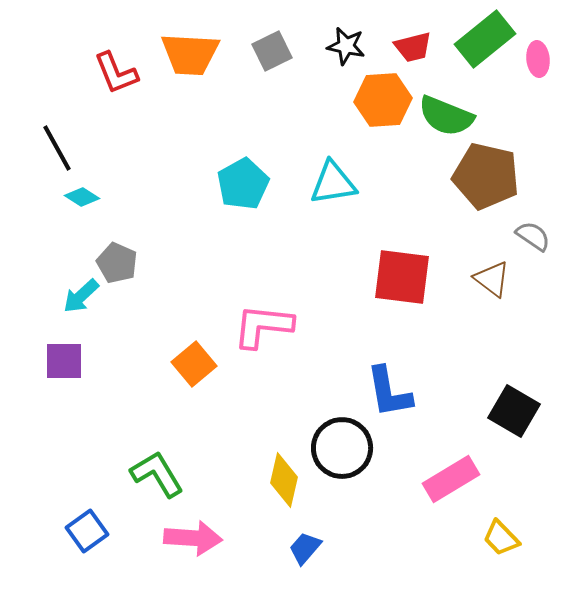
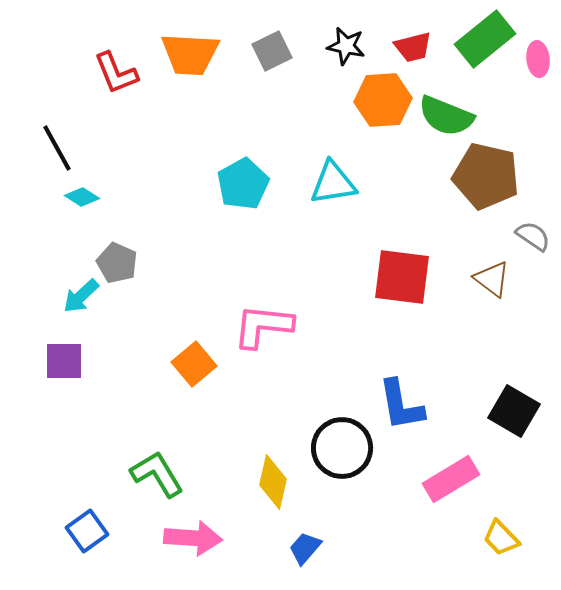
blue L-shape: moved 12 px right, 13 px down
yellow diamond: moved 11 px left, 2 px down
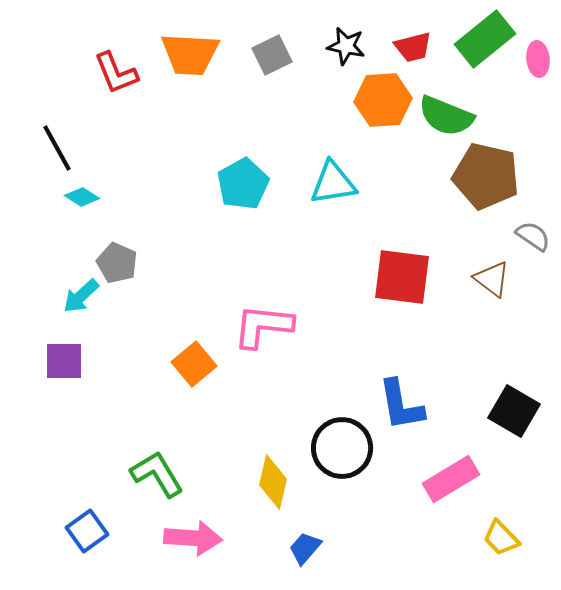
gray square: moved 4 px down
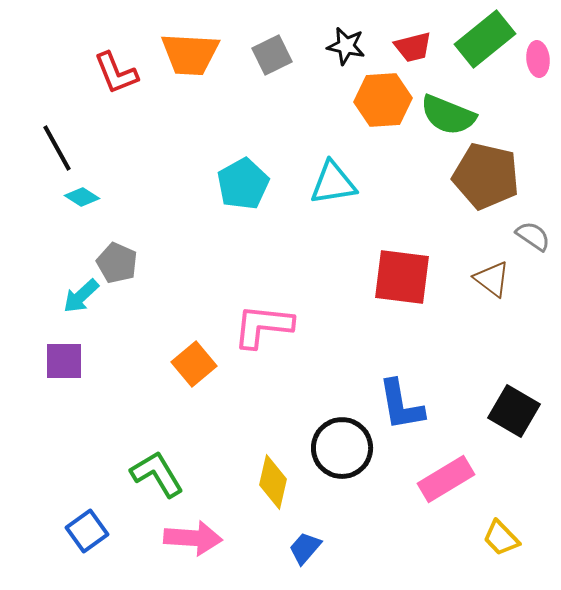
green semicircle: moved 2 px right, 1 px up
pink rectangle: moved 5 px left
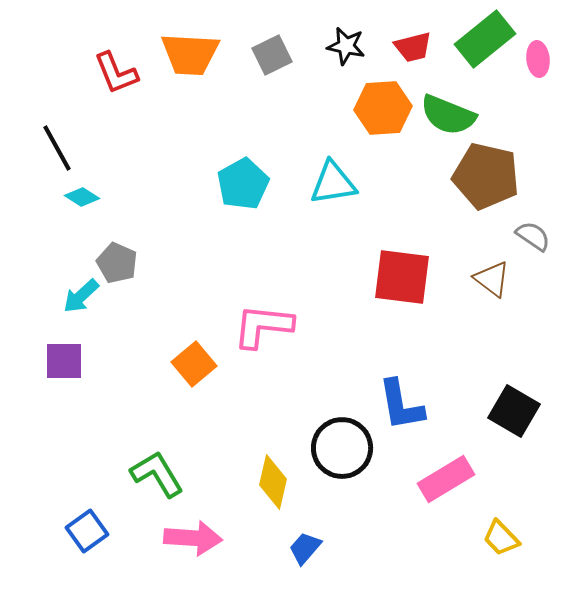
orange hexagon: moved 8 px down
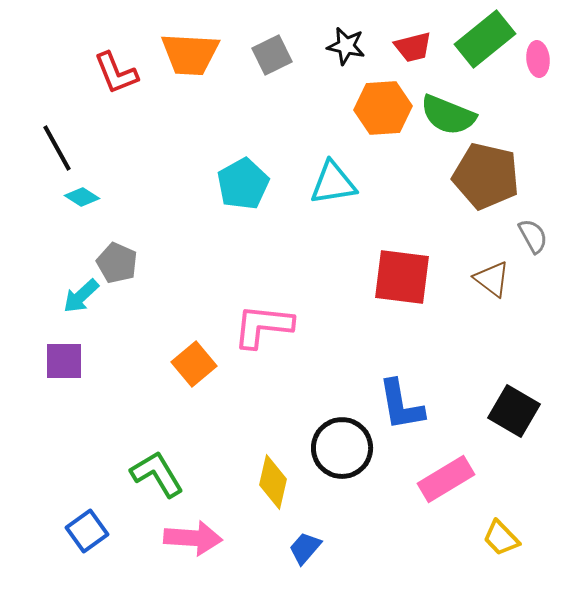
gray semicircle: rotated 27 degrees clockwise
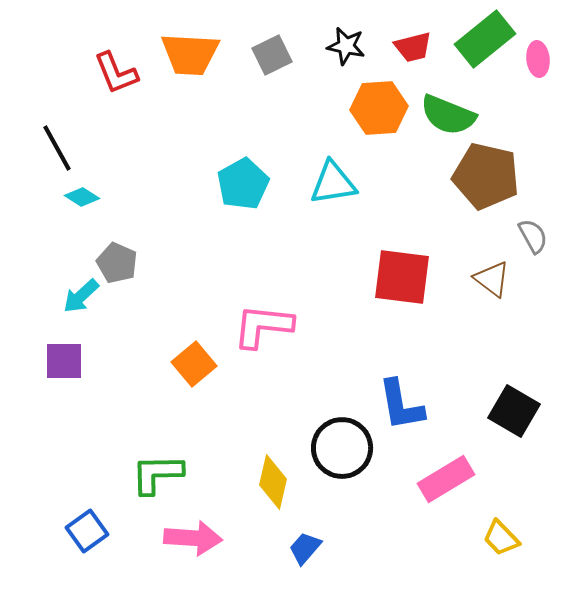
orange hexagon: moved 4 px left
green L-shape: rotated 60 degrees counterclockwise
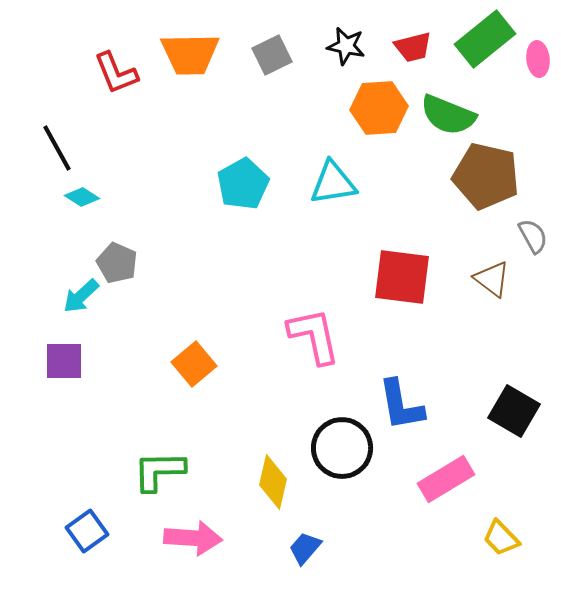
orange trapezoid: rotated 4 degrees counterclockwise
pink L-shape: moved 51 px right, 10 px down; rotated 72 degrees clockwise
green L-shape: moved 2 px right, 3 px up
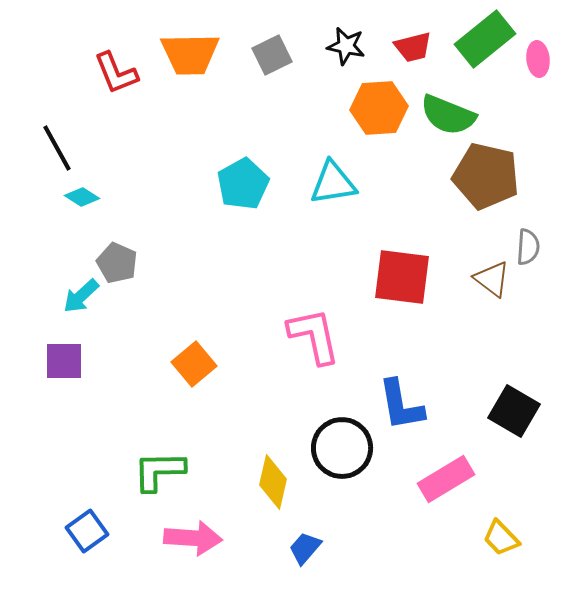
gray semicircle: moved 5 px left, 11 px down; rotated 33 degrees clockwise
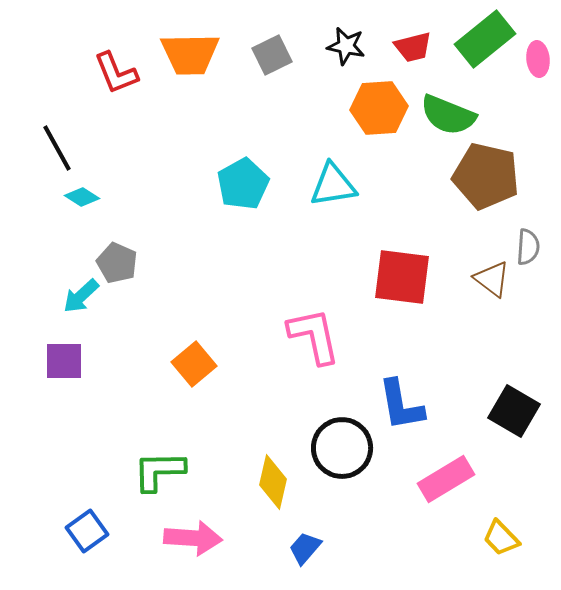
cyan triangle: moved 2 px down
